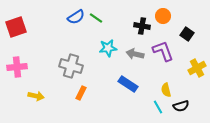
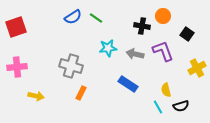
blue semicircle: moved 3 px left
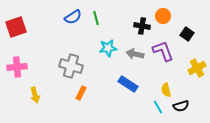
green line: rotated 40 degrees clockwise
yellow arrow: moved 1 px left, 1 px up; rotated 63 degrees clockwise
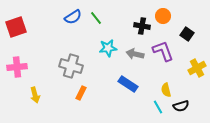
green line: rotated 24 degrees counterclockwise
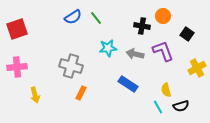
red square: moved 1 px right, 2 px down
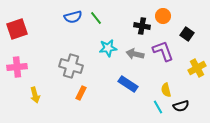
blue semicircle: rotated 18 degrees clockwise
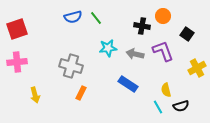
pink cross: moved 5 px up
